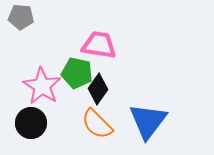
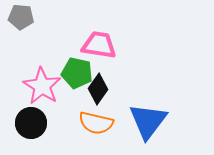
orange semicircle: moved 1 px left, 1 px up; rotated 32 degrees counterclockwise
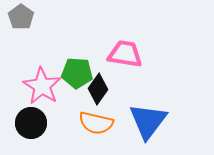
gray pentagon: rotated 30 degrees clockwise
pink trapezoid: moved 26 px right, 9 px down
green pentagon: rotated 8 degrees counterclockwise
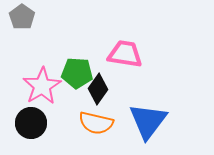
gray pentagon: moved 1 px right
pink star: rotated 9 degrees clockwise
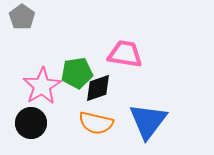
green pentagon: rotated 12 degrees counterclockwise
black diamond: moved 1 px up; rotated 36 degrees clockwise
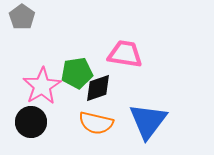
black circle: moved 1 px up
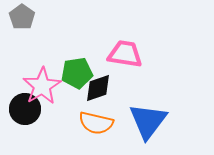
black circle: moved 6 px left, 13 px up
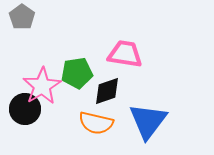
black diamond: moved 9 px right, 3 px down
